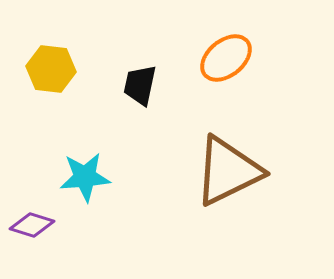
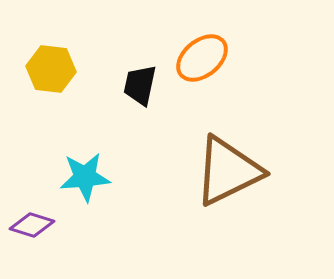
orange ellipse: moved 24 px left
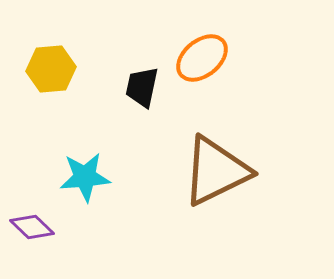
yellow hexagon: rotated 12 degrees counterclockwise
black trapezoid: moved 2 px right, 2 px down
brown triangle: moved 12 px left
purple diamond: moved 2 px down; rotated 27 degrees clockwise
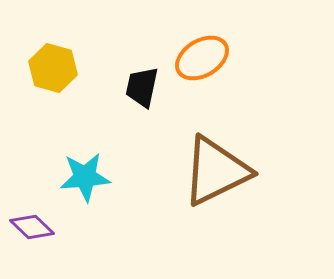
orange ellipse: rotated 8 degrees clockwise
yellow hexagon: moved 2 px right, 1 px up; rotated 21 degrees clockwise
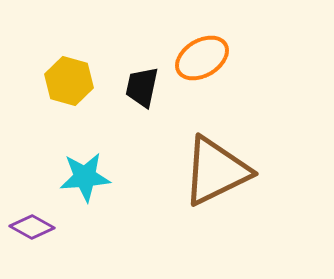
yellow hexagon: moved 16 px right, 13 px down
purple diamond: rotated 15 degrees counterclockwise
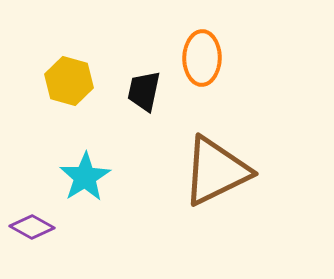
orange ellipse: rotated 58 degrees counterclockwise
black trapezoid: moved 2 px right, 4 px down
cyan star: rotated 27 degrees counterclockwise
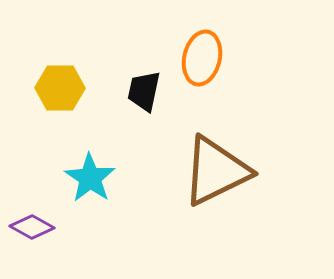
orange ellipse: rotated 12 degrees clockwise
yellow hexagon: moved 9 px left, 7 px down; rotated 15 degrees counterclockwise
cyan star: moved 5 px right, 1 px down; rotated 6 degrees counterclockwise
